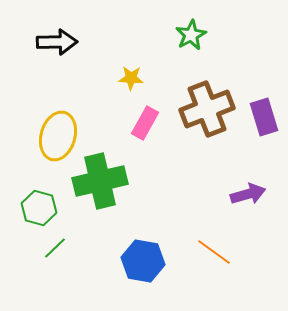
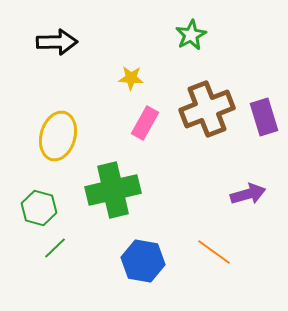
green cross: moved 13 px right, 9 px down
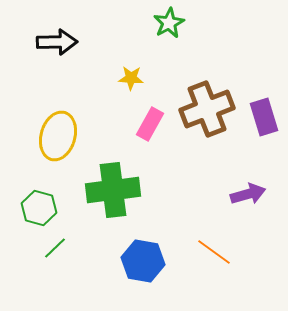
green star: moved 22 px left, 12 px up
pink rectangle: moved 5 px right, 1 px down
green cross: rotated 6 degrees clockwise
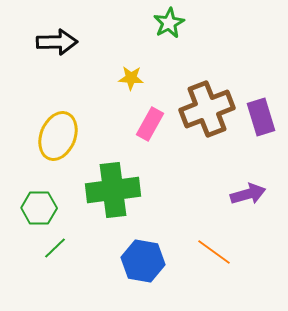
purple rectangle: moved 3 px left
yellow ellipse: rotated 6 degrees clockwise
green hexagon: rotated 16 degrees counterclockwise
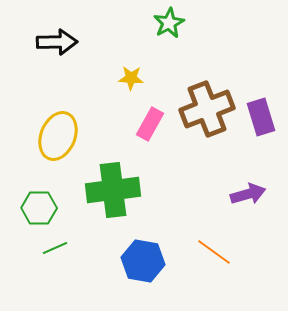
green line: rotated 20 degrees clockwise
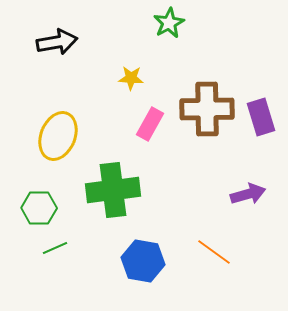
black arrow: rotated 9 degrees counterclockwise
brown cross: rotated 20 degrees clockwise
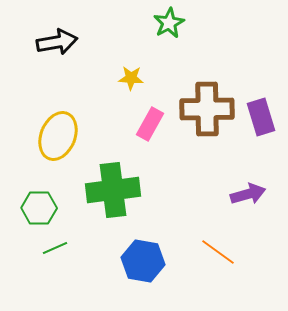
orange line: moved 4 px right
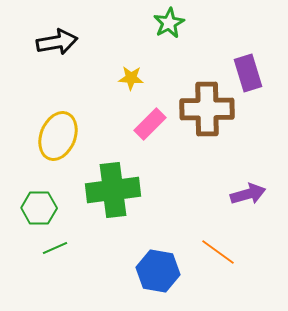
purple rectangle: moved 13 px left, 44 px up
pink rectangle: rotated 16 degrees clockwise
blue hexagon: moved 15 px right, 10 px down
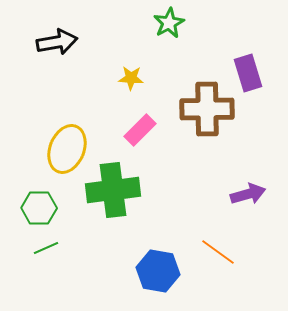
pink rectangle: moved 10 px left, 6 px down
yellow ellipse: moved 9 px right, 13 px down
green line: moved 9 px left
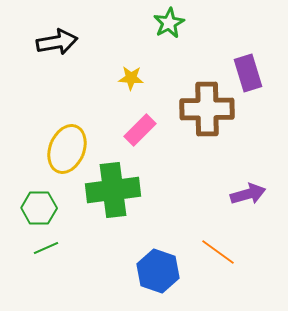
blue hexagon: rotated 9 degrees clockwise
